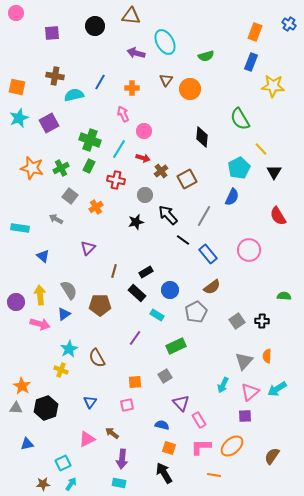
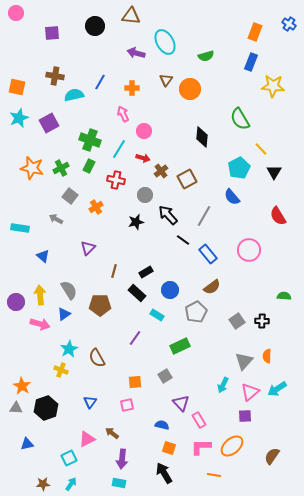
blue semicircle at (232, 197): rotated 114 degrees clockwise
green rectangle at (176, 346): moved 4 px right
cyan square at (63, 463): moved 6 px right, 5 px up
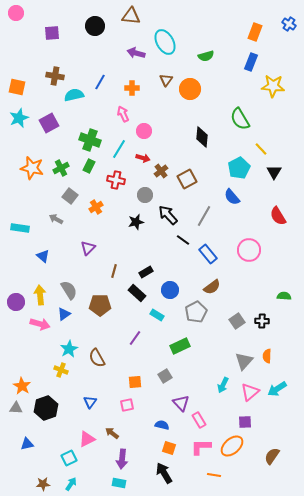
purple square at (245, 416): moved 6 px down
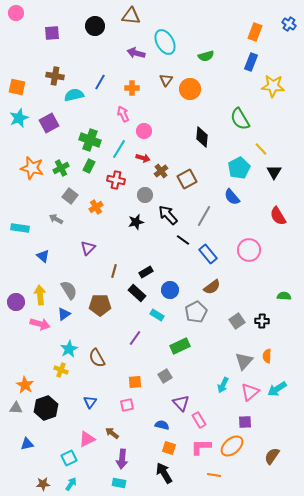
orange star at (22, 386): moved 3 px right, 1 px up
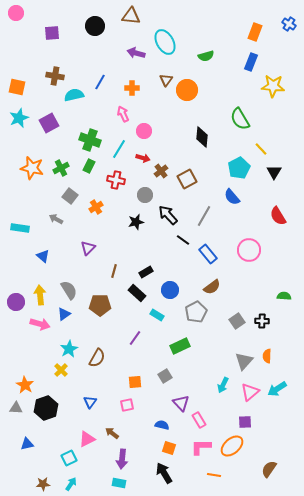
orange circle at (190, 89): moved 3 px left, 1 px down
brown semicircle at (97, 358): rotated 120 degrees counterclockwise
yellow cross at (61, 370): rotated 24 degrees clockwise
brown semicircle at (272, 456): moved 3 px left, 13 px down
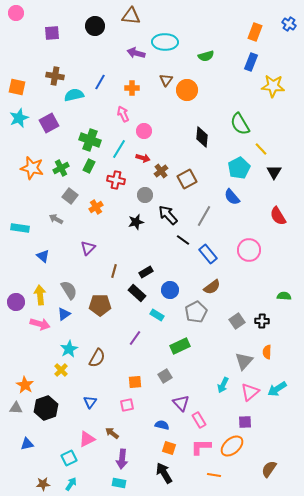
cyan ellipse at (165, 42): rotated 60 degrees counterclockwise
green semicircle at (240, 119): moved 5 px down
orange semicircle at (267, 356): moved 4 px up
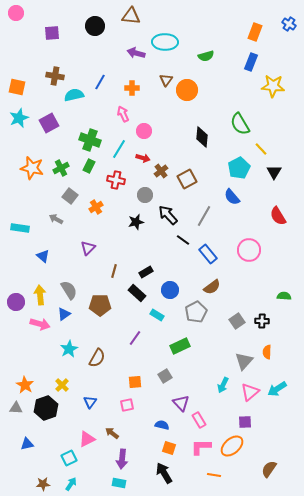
yellow cross at (61, 370): moved 1 px right, 15 px down
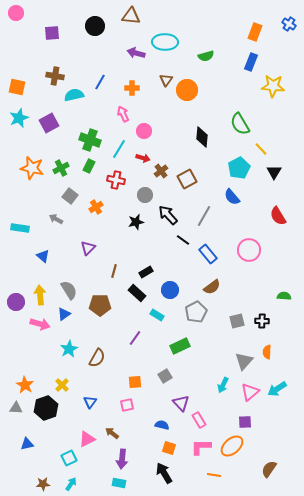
gray square at (237, 321): rotated 21 degrees clockwise
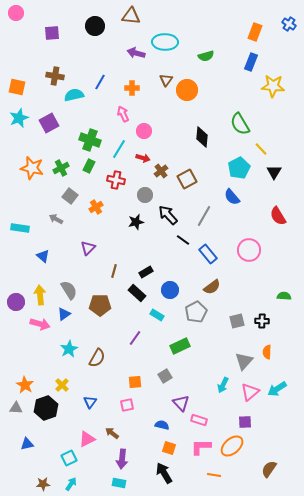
pink rectangle at (199, 420): rotated 42 degrees counterclockwise
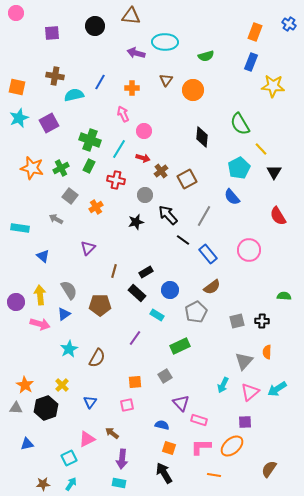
orange circle at (187, 90): moved 6 px right
